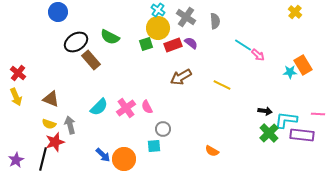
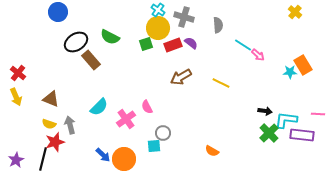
gray cross: moved 2 px left; rotated 18 degrees counterclockwise
gray semicircle: moved 3 px right, 4 px down
yellow line: moved 1 px left, 2 px up
pink cross: moved 11 px down
gray circle: moved 4 px down
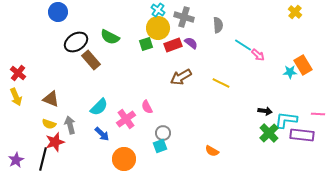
cyan square: moved 6 px right; rotated 16 degrees counterclockwise
blue arrow: moved 1 px left, 21 px up
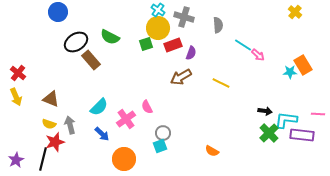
purple semicircle: moved 10 px down; rotated 72 degrees clockwise
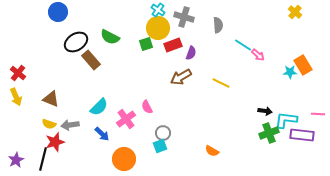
gray arrow: rotated 84 degrees counterclockwise
green cross: rotated 24 degrees clockwise
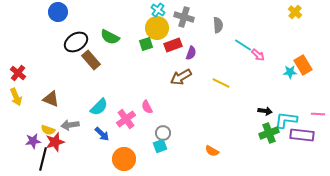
yellow circle: moved 1 px left
yellow semicircle: moved 1 px left, 6 px down
purple star: moved 17 px right, 19 px up; rotated 21 degrees clockwise
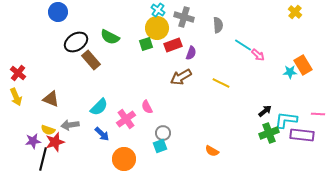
black arrow: rotated 48 degrees counterclockwise
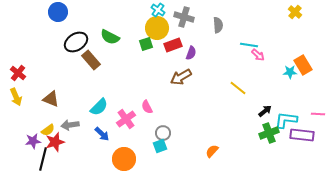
cyan line: moved 6 px right; rotated 24 degrees counterclockwise
yellow line: moved 17 px right, 5 px down; rotated 12 degrees clockwise
yellow semicircle: rotated 56 degrees counterclockwise
orange semicircle: rotated 104 degrees clockwise
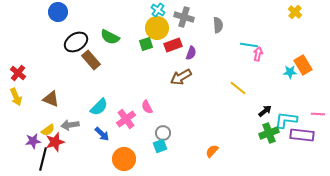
pink arrow: moved 1 px up; rotated 120 degrees counterclockwise
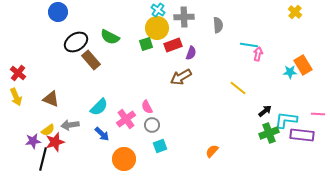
gray cross: rotated 18 degrees counterclockwise
gray circle: moved 11 px left, 8 px up
